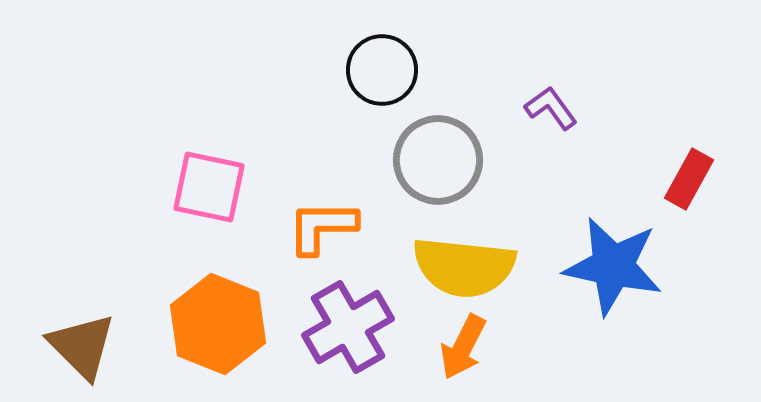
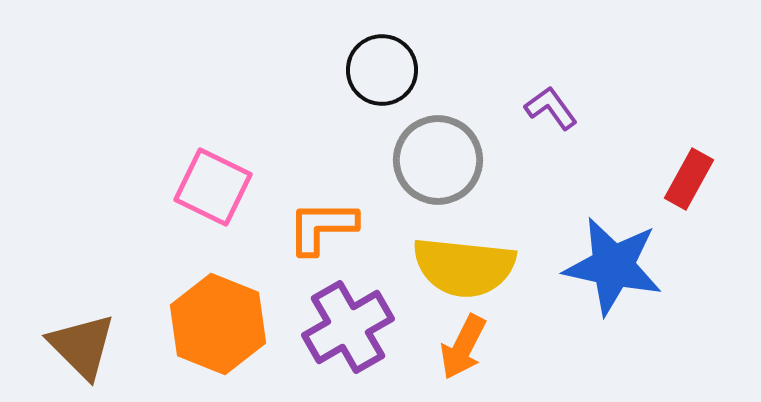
pink square: moved 4 px right; rotated 14 degrees clockwise
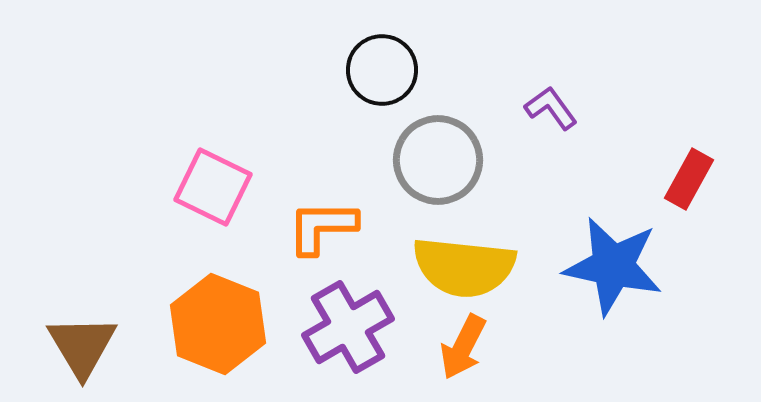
brown triangle: rotated 14 degrees clockwise
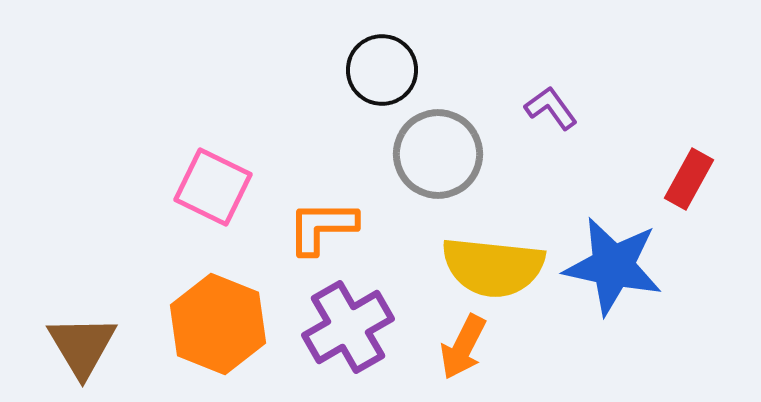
gray circle: moved 6 px up
yellow semicircle: moved 29 px right
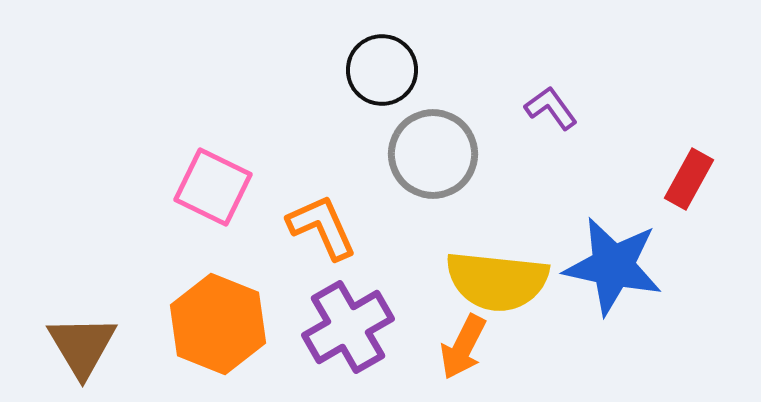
gray circle: moved 5 px left
orange L-shape: rotated 66 degrees clockwise
yellow semicircle: moved 4 px right, 14 px down
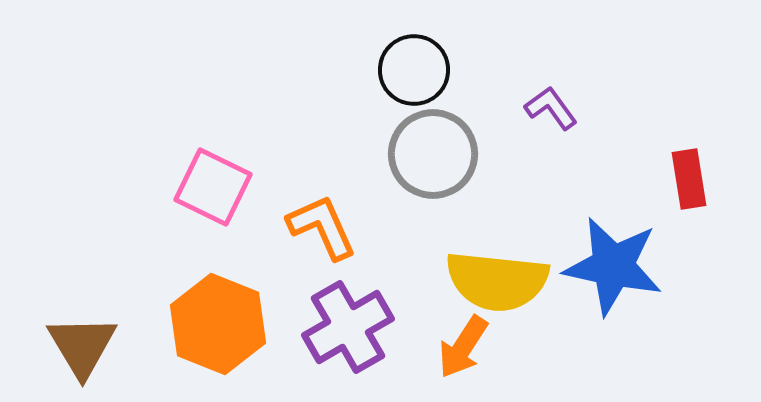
black circle: moved 32 px right
red rectangle: rotated 38 degrees counterclockwise
orange arrow: rotated 6 degrees clockwise
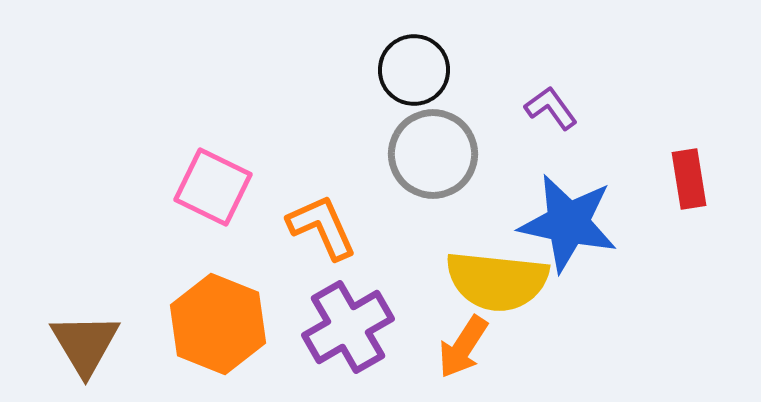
blue star: moved 45 px left, 43 px up
brown triangle: moved 3 px right, 2 px up
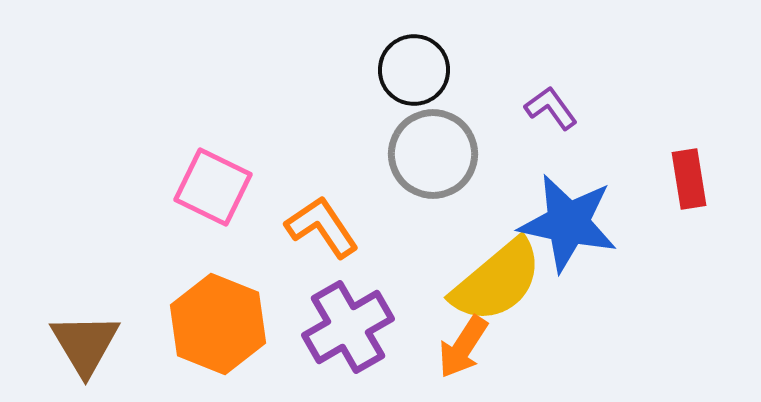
orange L-shape: rotated 10 degrees counterclockwise
yellow semicircle: rotated 46 degrees counterclockwise
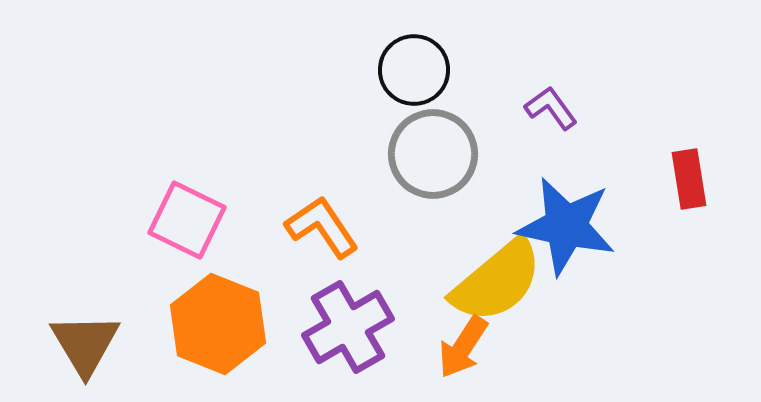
pink square: moved 26 px left, 33 px down
blue star: moved 2 px left, 3 px down
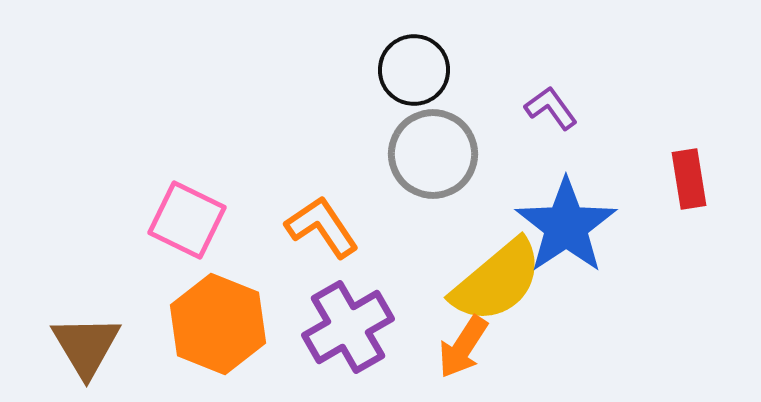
blue star: rotated 26 degrees clockwise
brown triangle: moved 1 px right, 2 px down
